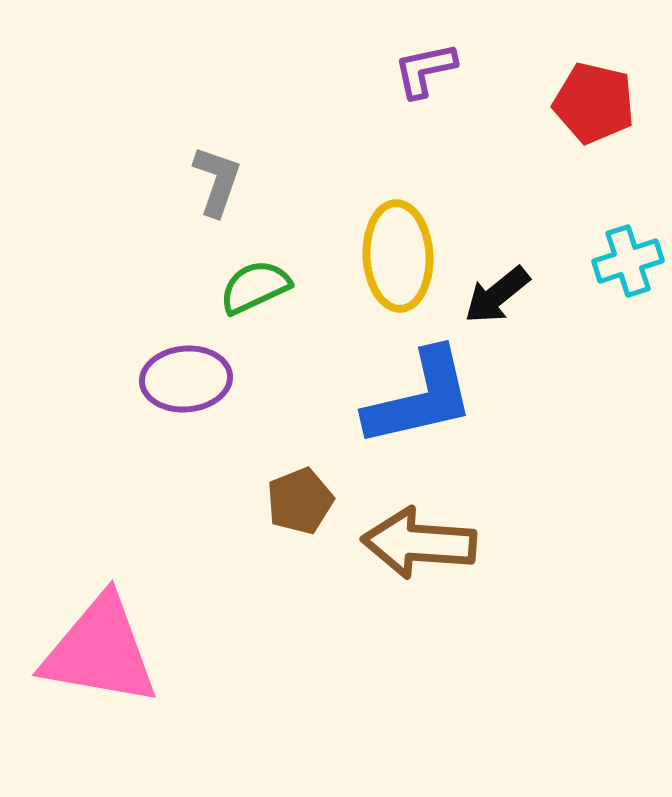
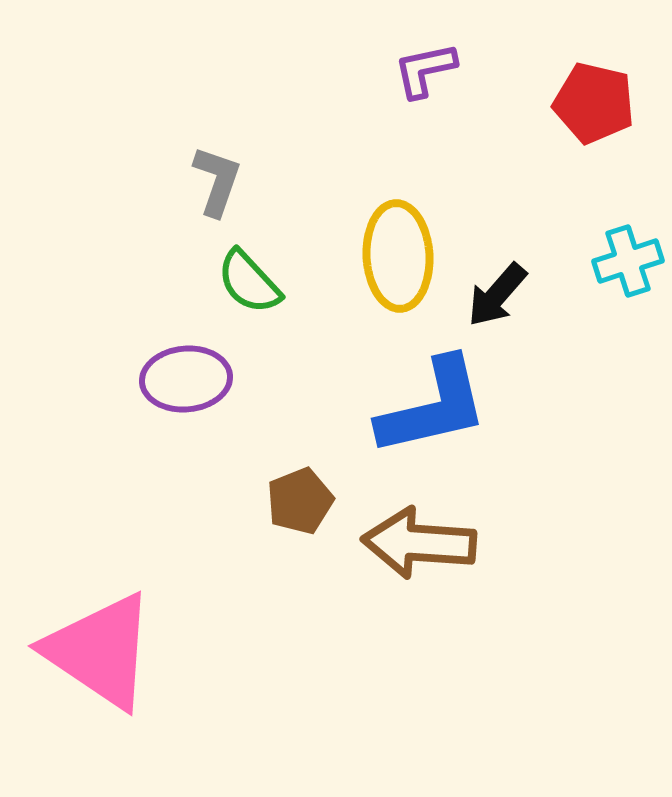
green semicircle: moved 6 px left, 5 px up; rotated 108 degrees counterclockwise
black arrow: rotated 10 degrees counterclockwise
blue L-shape: moved 13 px right, 9 px down
pink triangle: rotated 24 degrees clockwise
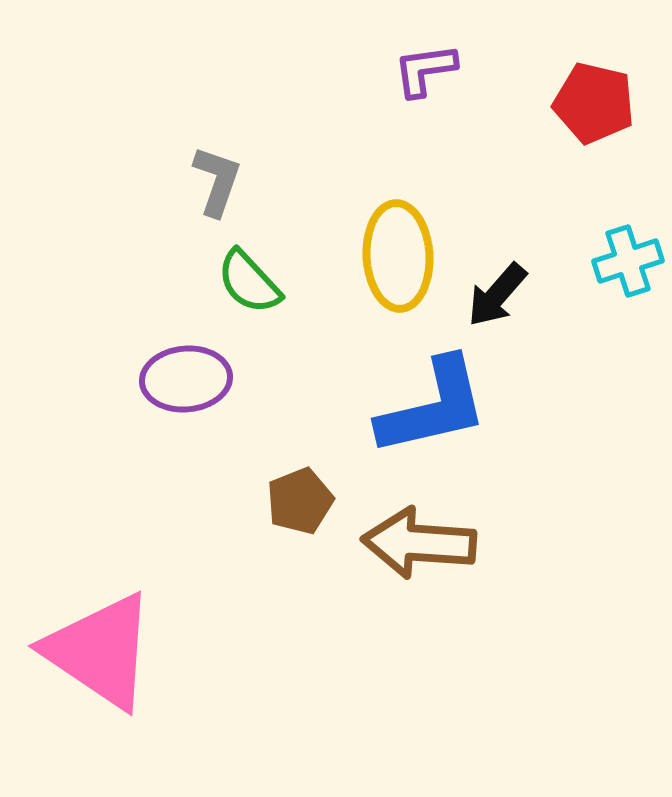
purple L-shape: rotated 4 degrees clockwise
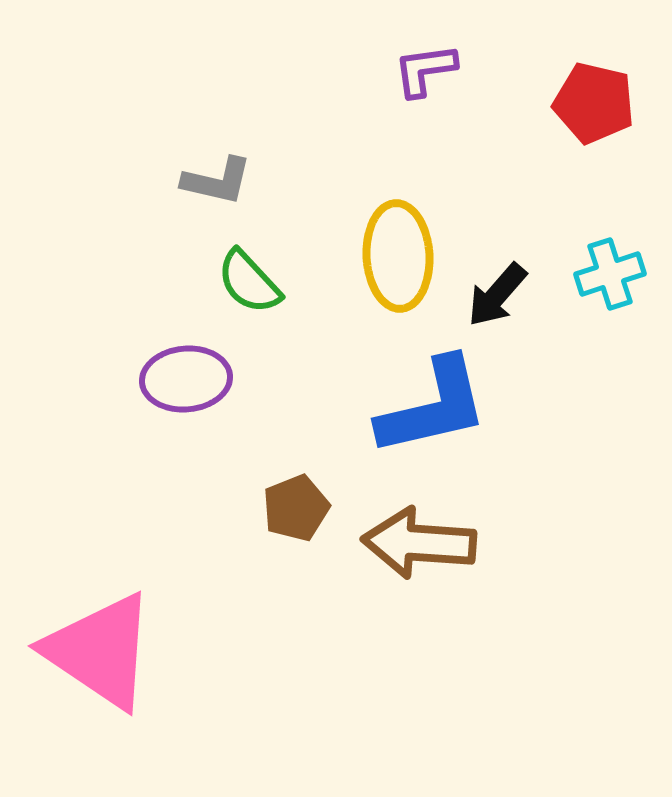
gray L-shape: rotated 84 degrees clockwise
cyan cross: moved 18 px left, 13 px down
brown pentagon: moved 4 px left, 7 px down
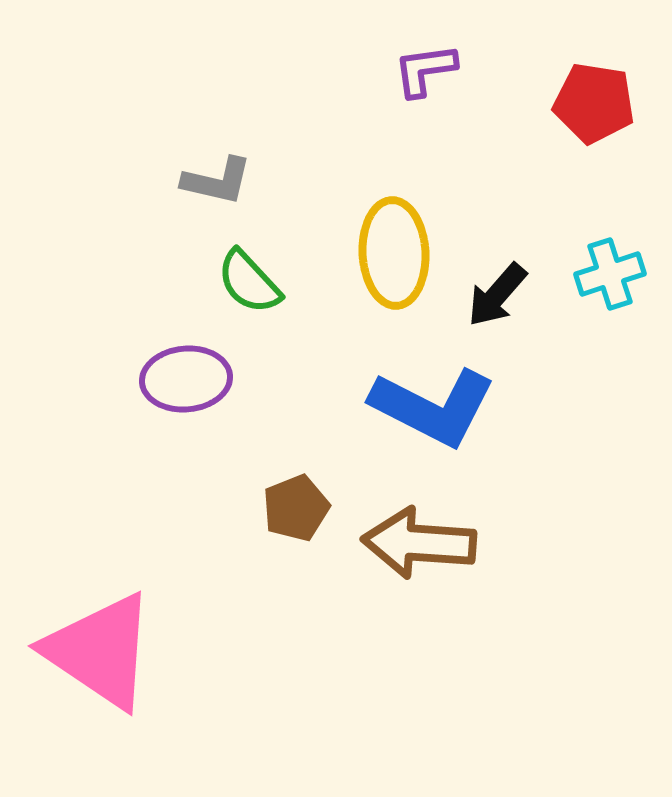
red pentagon: rotated 4 degrees counterclockwise
yellow ellipse: moved 4 px left, 3 px up
blue L-shape: rotated 40 degrees clockwise
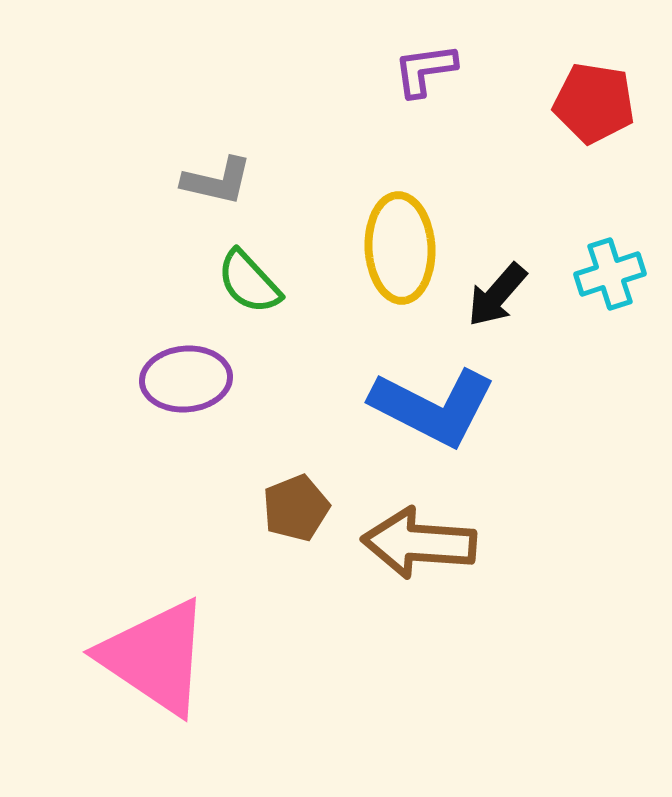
yellow ellipse: moved 6 px right, 5 px up
pink triangle: moved 55 px right, 6 px down
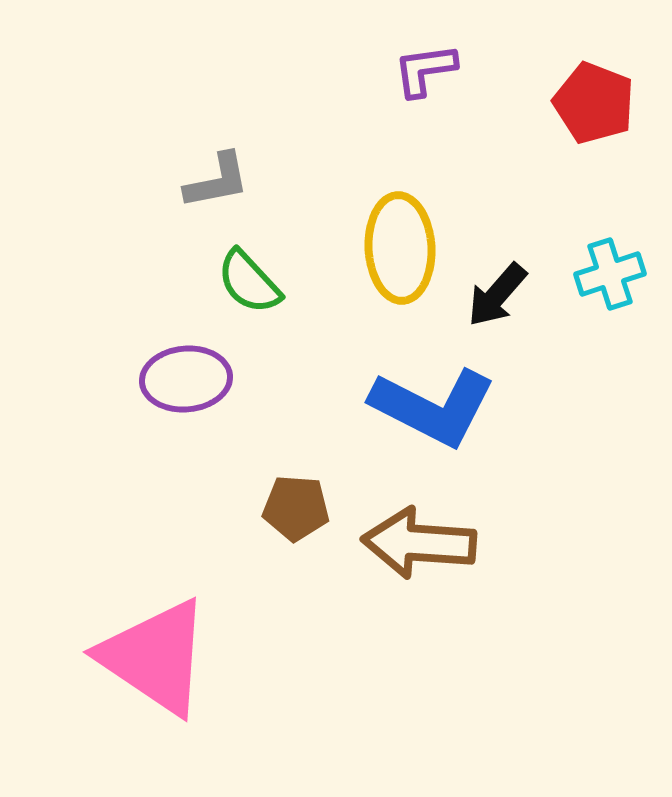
red pentagon: rotated 12 degrees clockwise
gray L-shape: rotated 24 degrees counterclockwise
brown pentagon: rotated 26 degrees clockwise
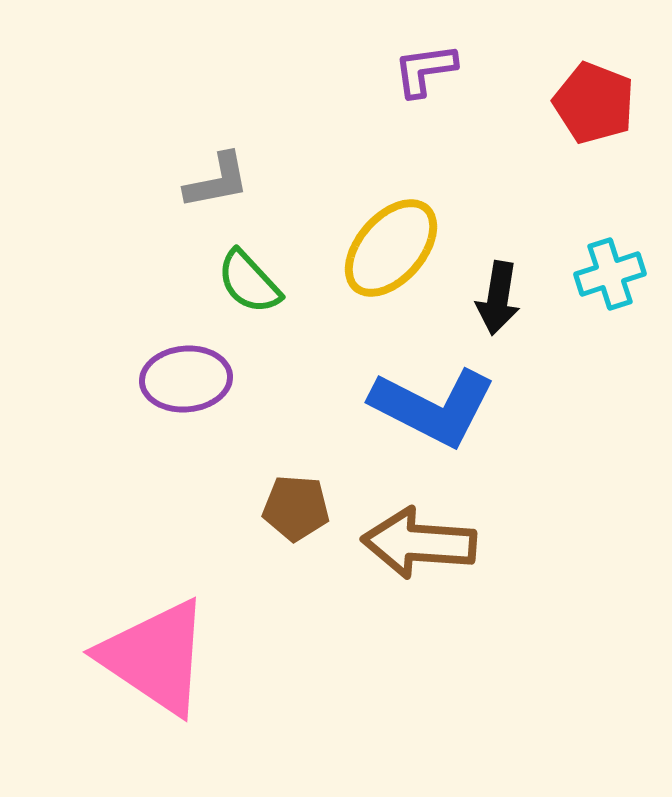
yellow ellipse: moved 9 px left; rotated 44 degrees clockwise
black arrow: moved 1 px right, 3 px down; rotated 32 degrees counterclockwise
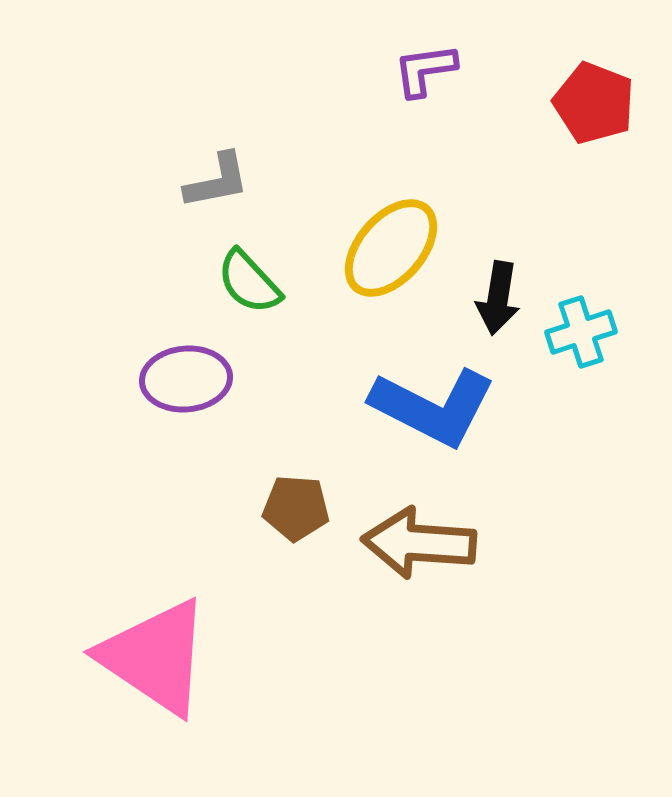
cyan cross: moved 29 px left, 58 px down
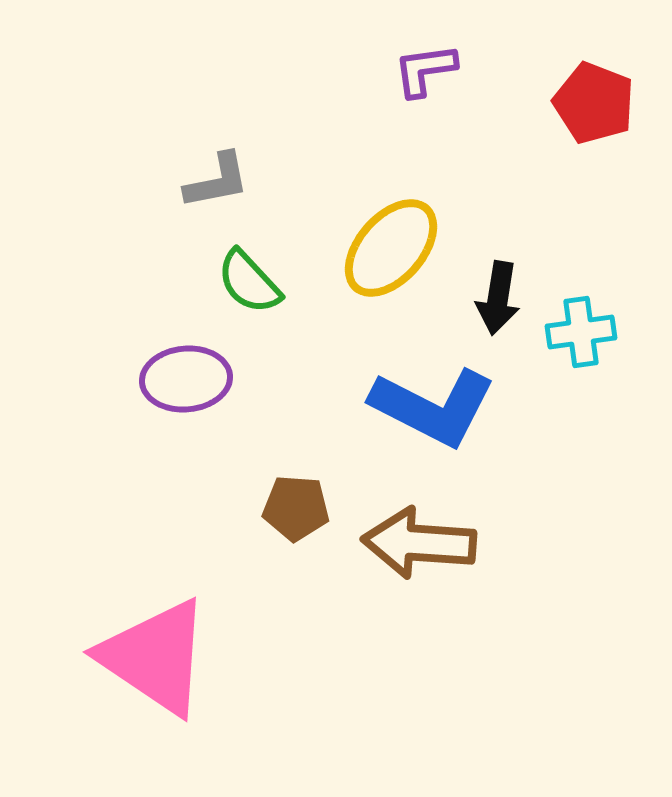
cyan cross: rotated 10 degrees clockwise
